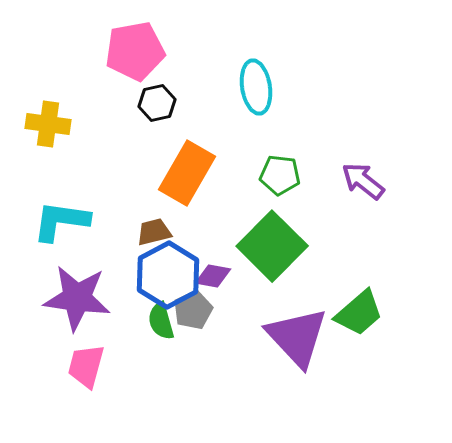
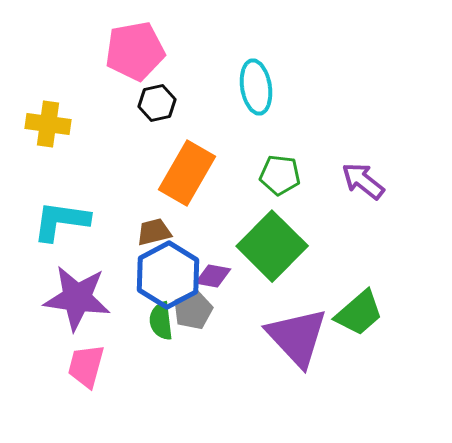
green semicircle: rotated 9 degrees clockwise
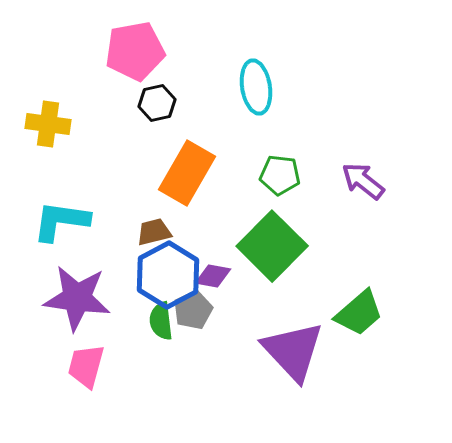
purple triangle: moved 4 px left, 14 px down
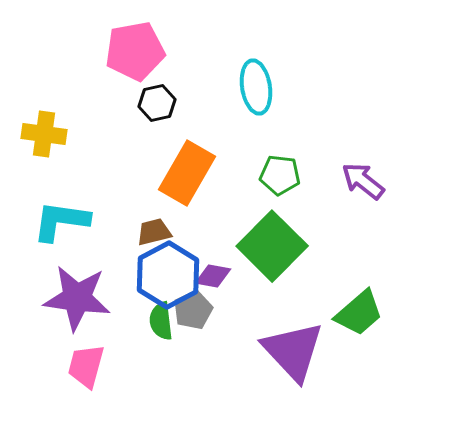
yellow cross: moved 4 px left, 10 px down
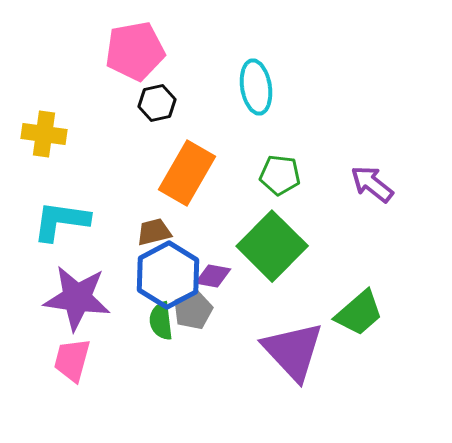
purple arrow: moved 9 px right, 3 px down
pink trapezoid: moved 14 px left, 6 px up
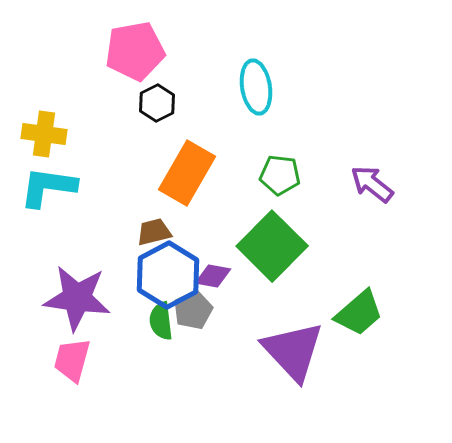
black hexagon: rotated 15 degrees counterclockwise
cyan L-shape: moved 13 px left, 34 px up
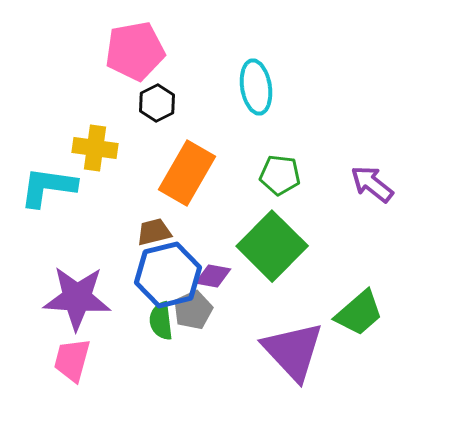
yellow cross: moved 51 px right, 14 px down
blue hexagon: rotated 14 degrees clockwise
purple star: rotated 4 degrees counterclockwise
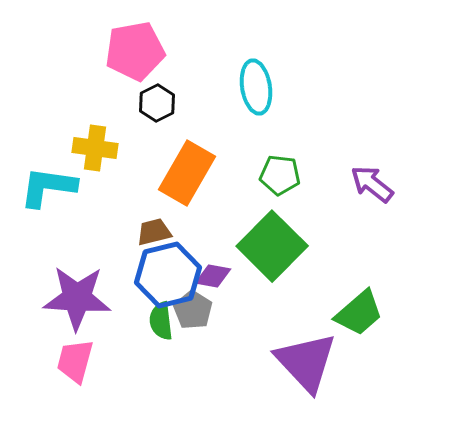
gray pentagon: rotated 15 degrees counterclockwise
purple triangle: moved 13 px right, 11 px down
pink trapezoid: moved 3 px right, 1 px down
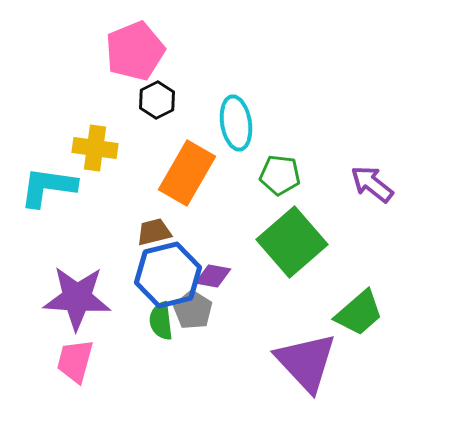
pink pentagon: rotated 12 degrees counterclockwise
cyan ellipse: moved 20 px left, 36 px down
black hexagon: moved 3 px up
green square: moved 20 px right, 4 px up; rotated 4 degrees clockwise
